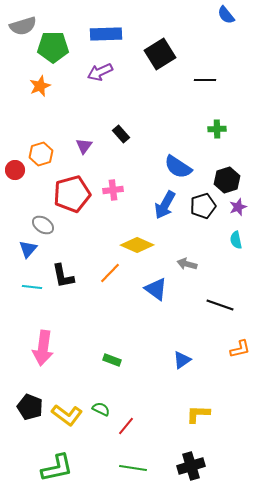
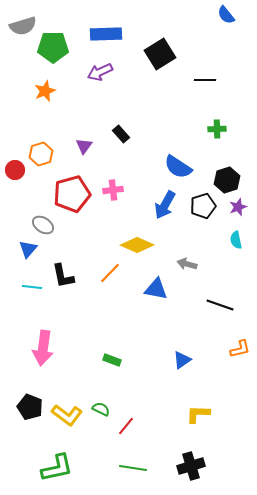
orange star at (40, 86): moved 5 px right, 5 px down
blue triangle at (156, 289): rotated 25 degrees counterclockwise
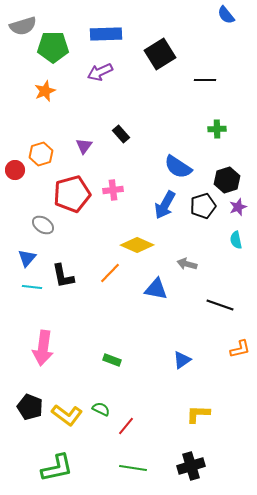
blue triangle at (28, 249): moved 1 px left, 9 px down
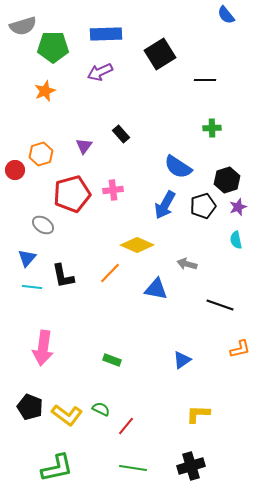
green cross at (217, 129): moved 5 px left, 1 px up
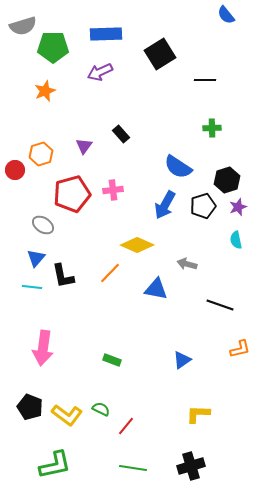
blue triangle at (27, 258): moved 9 px right
green L-shape at (57, 468): moved 2 px left, 3 px up
